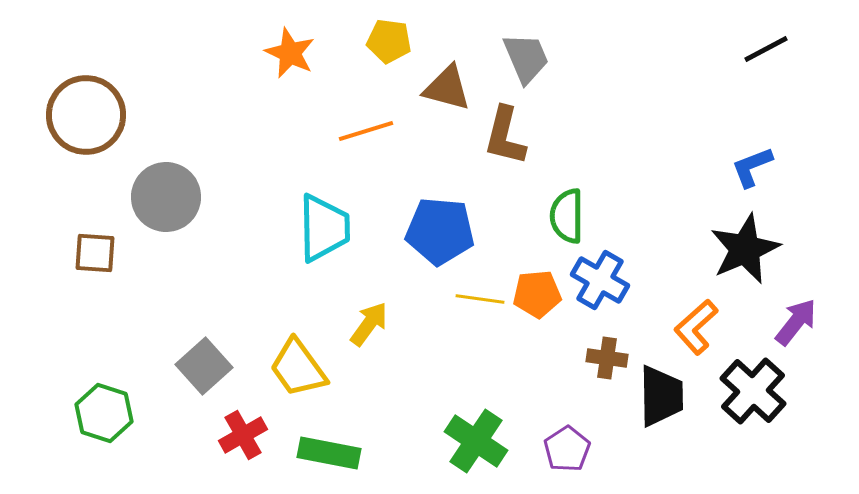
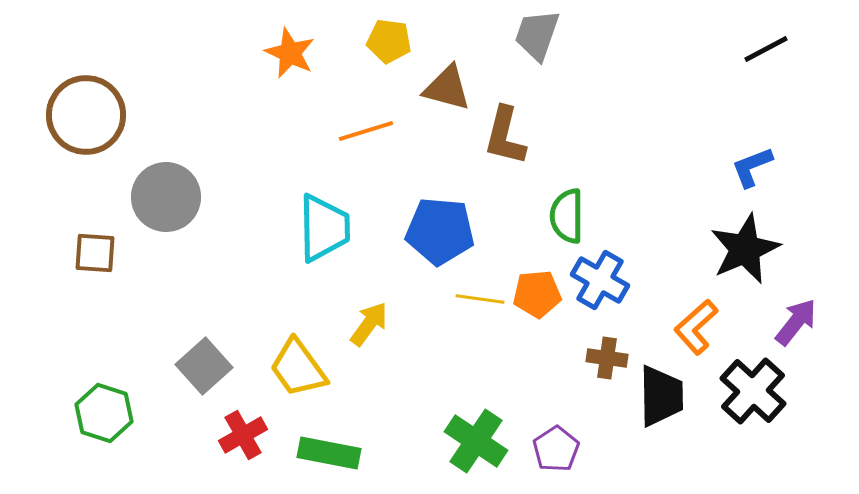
gray trapezoid: moved 11 px right, 23 px up; rotated 138 degrees counterclockwise
purple pentagon: moved 11 px left
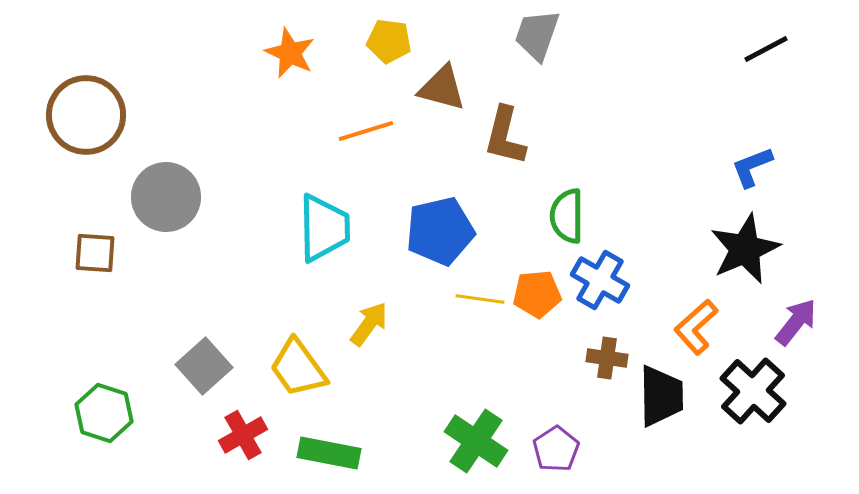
brown triangle: moved 5 px left
blue pentagon: rotated 18 degrees counterclockwise
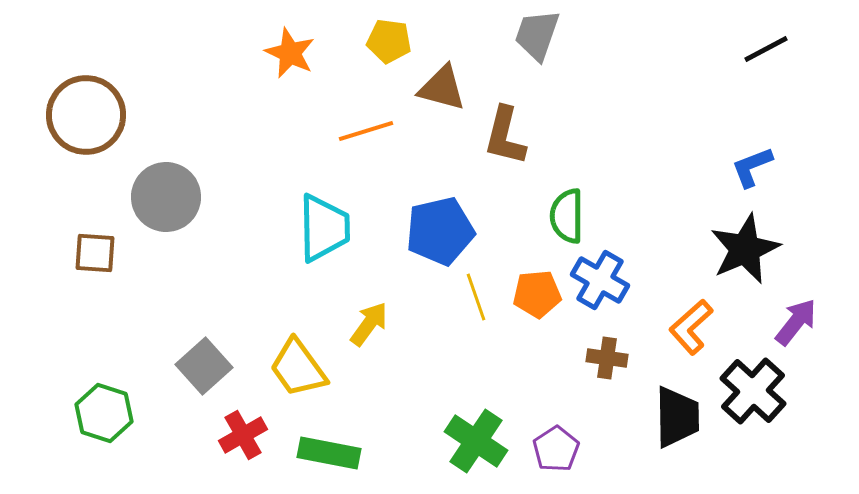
yellow line: moved 4 px left, 2 px up; rotated 63 degrees clockwise
orange L-shape: moved 5 px left
black trapezoid: moved 16 px right, 21 px down
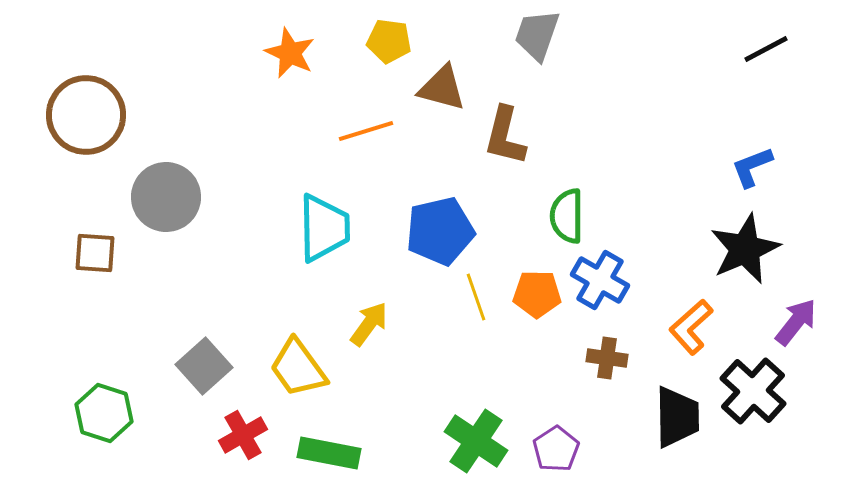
orange pentagon: rotated 6 degrees clockwise
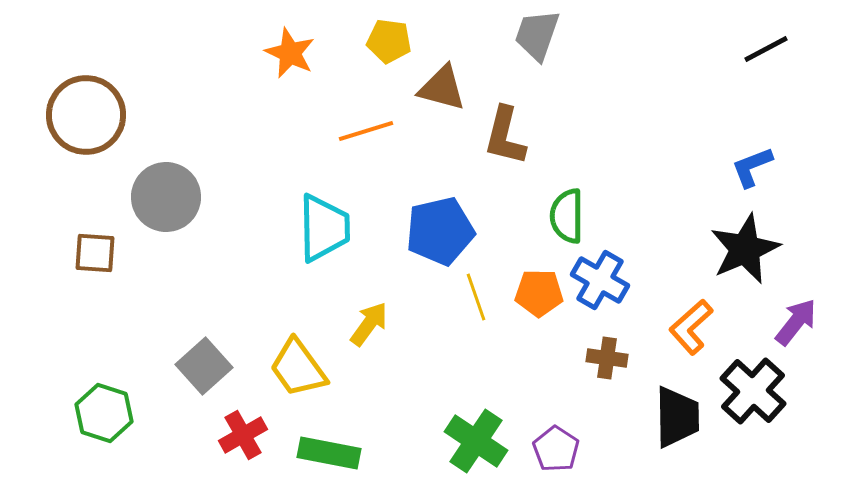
orange pentagon: moved 2 px right, 1 px up
purple pentagon: rotated 6 degrees counterclockwise
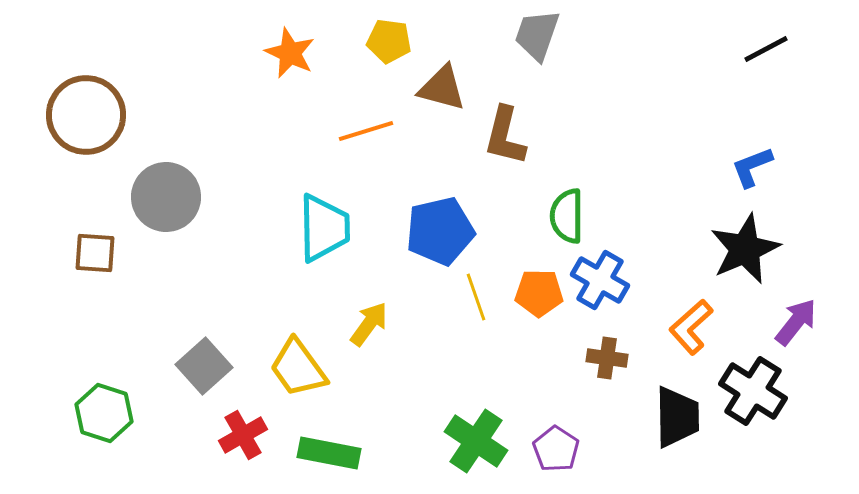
black cross: rotated 10 degrees counterclockwise
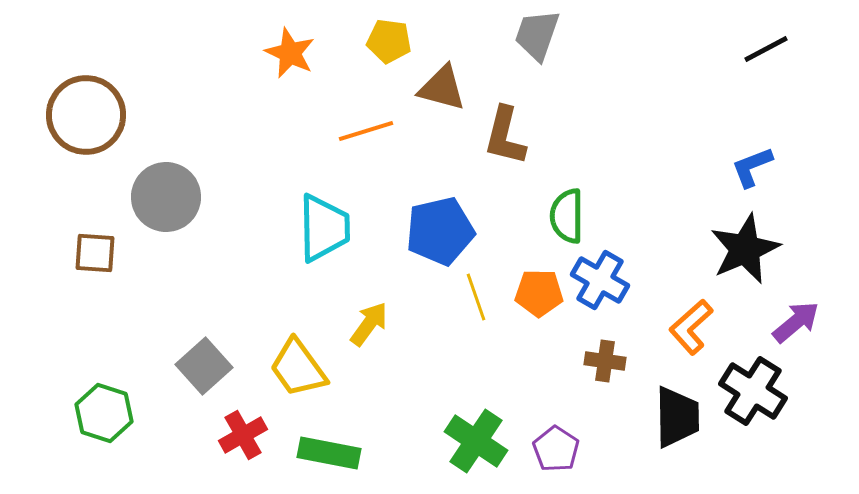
purple arrow: rotated 12 degrees clockwise
brown cross: moved 2 px left, 3 px down
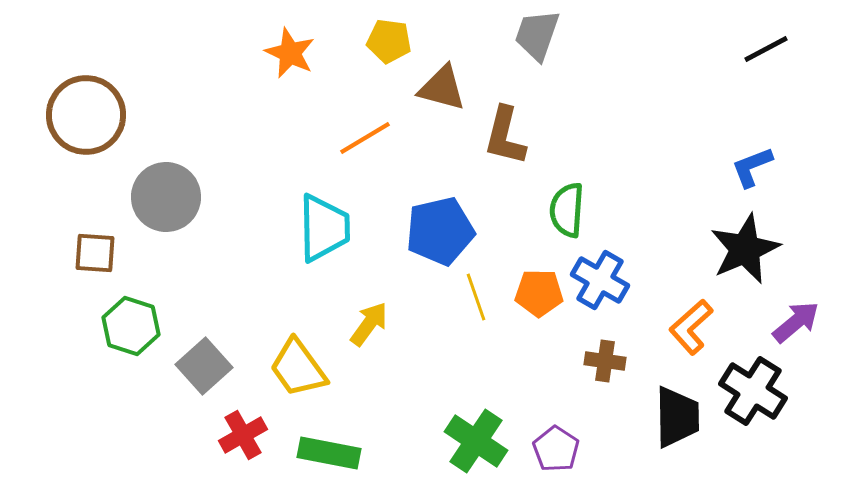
orange line: moved 1 px left, 7 px down; rotated 14 degrees counterclockwise
green semicircle: moved 6 px up; rotated 4 degrees clockwise
green hexagon: moved 27 px right, 87 px up
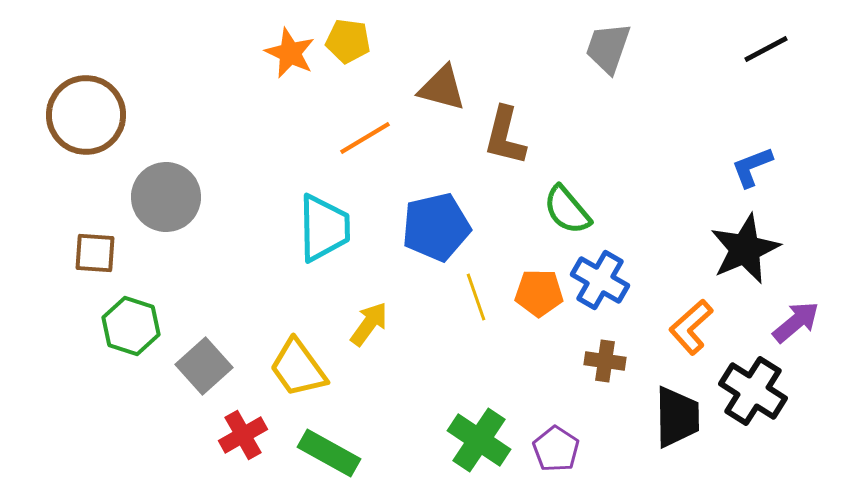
gray trapezoid: moved 71 px right, 13 px down
yellow pentagon: moved 41 px left
green semicircle: rotated 44 degrees counterclockwise
blue pentagon: moved 4 px left, 4 px up
green cross: moved 3 px right, 1 px up
green rectangle: rotated 18 degrees clockwise
